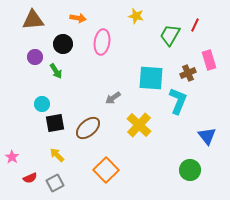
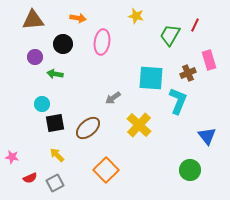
green arrow: moved 1 px left, 3 px down; rotated 133 degrees clockwise
pink star: rotated 24 degrees counterclockwise
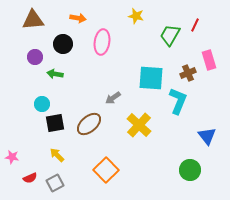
brown ellipse: moved 1 px right, 4 px up
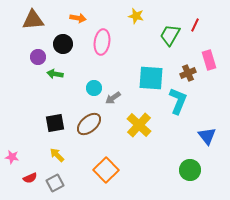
purple circle: moved 3 px right
cyan circle: moved 52 px right, 16 px up
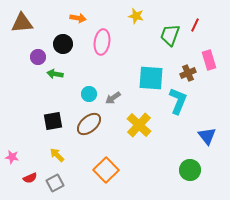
brown triangle: moved 11 px left, 3 px down
green trapezoid: rotated 10 degrees counterclockwise
cyan circle: moved 5 px left, 6 px down
black square: moved 2 px left, 2 px up
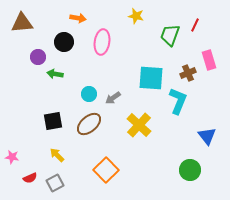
black circle: moved 1 px right, 2 px up
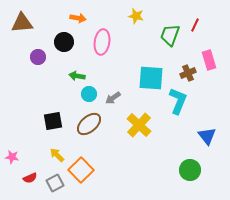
green arrow: moved 22 px right, 2 px down
orange square: moved 25 px left
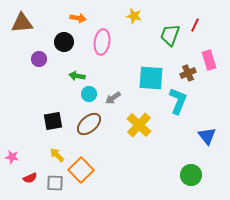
yellow star: moved 2 px left
purple circle: moved 1 px right, 2 px down
green circle: moved 1 px right, 5 px down
gray square: rotated 30 degrees clockwise
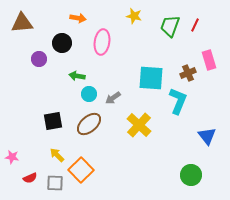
green trapezoid: moved 9 px up
black circle: moved 2 px left, 1 px down
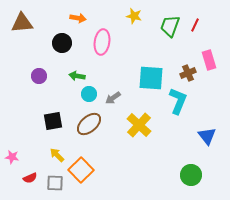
purple circle: moved 17 px down
